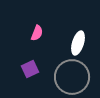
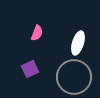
gray circle: moved 2 px right
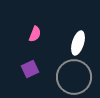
pink semicircle: moved 2 px left, 1 px down
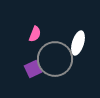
purple square: moved 3 px right
gray circle: moved 19 px left, 18 px up
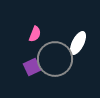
white ellipse: rotated 10 degrees clockwise
purple square: moved 1 px left, 2 px up
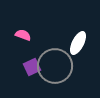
pink semicircle: moved 12 px left, 1 px down; rotated 91 degrees counterclockwise
gray circle: moved 7 px down
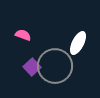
purple square: rotated 18 degrees counterclockwise
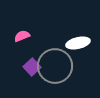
pink semicircle: moved 1 px left, 1 px down; rotated 42 degrees counterclockwise
white ellipse: rotated 50 degrees clockwise
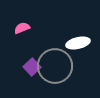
pink semicircle: moved 8 px up
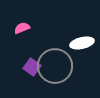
white ellipse: moved 4 px right
purple square: rotated 12 degrees counterclockwise
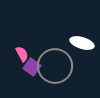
pink semicircle: moved 26 px down; rotated 84 degrees clockwise
white ellipse: rotated 30 degrees clockwise
